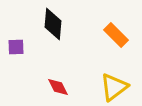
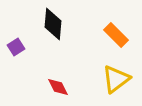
purple square: rotated 30 degrees counterclockwise
yellow triangle: moved 2 px right, 8 px up
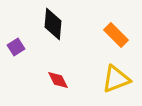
yellow triangle: rotated 16 degrees clockwise
red diamond: moved 7 px up
